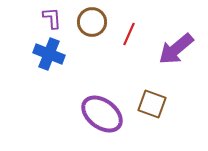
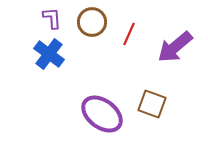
purple arrow: moved 1 px left, 2 px up
blue cross: rotated 16 degrees clockwise
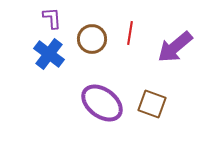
brown circle: moved 17 px down
red line: moved 1 px right, 1 px up; rotated 15 degrees counterclockwise
purple ellipse: moved 11 px up
